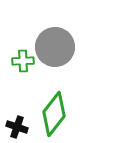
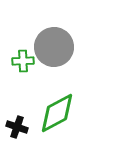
gray circle: moved 1 px left
green diamond: moved 3 px right, 1 px up; rotated 24 degrees clockwise
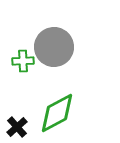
black cross: rotated 30 degrees clockwise
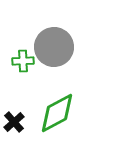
black cross: moved 3 px left, 5 px up
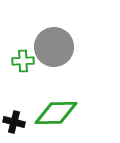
green diamond: moved 1 px left; rotated 27 degrees clockwise
black cross: rotated 35 degrees counterclockwise
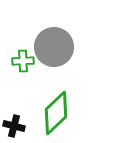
green diamond: rotated 42 degrees counterclockwise
black cross: moved 4 px down
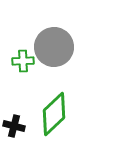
green diamond: moved 2 px left, 1 px down
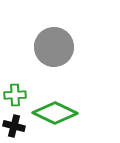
green cross: moved 8 px left, 34 px down
green diamond: moved 1 px right, 1 px up; rotated 69 degrees clockwise
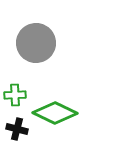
gray circle: moved 18 px left, 4 px up
black cross: moved 3 px right, 3 px down
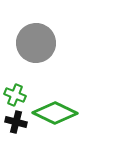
green cross: rotated 25 degrees clockwise
black cross: moved 1 px left, 7 px up
